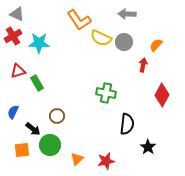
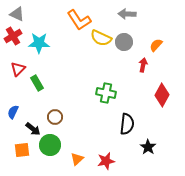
red triangle: moved 2 px up; rotated 28 degrees counterclockwise
brown circle: moved 2 px left, 1 px down
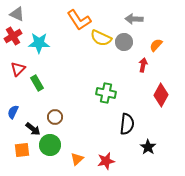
gray arrow: moved 7 px right, 5 px down
red diamond: moved 1 px left
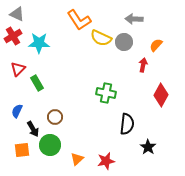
blue semicircle: moved 4 px right, 1 px up
black arrow: rotated 21 degrees clockwise
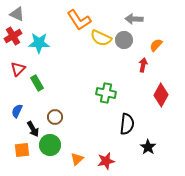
gray circle: moved 2 px up
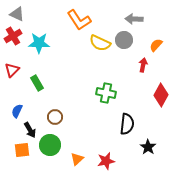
yellow semicircle: moved 1 px left, 5 px down
red triangle: moved 6 px left, 1 px down
black arrow: moved 3 px left, 1 px down
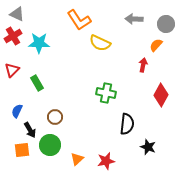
gray circle: moved 42 px right, 16 px up
black star: rotated 14 degrees counterclockwise
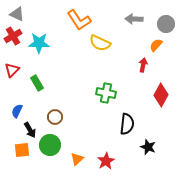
red star: rotated 18 degrees counterclockwise
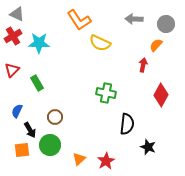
orange triangle: moved 2 px right
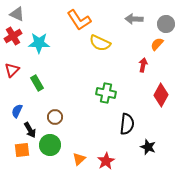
orange semicircle: moved 1 px right, 1 px up
